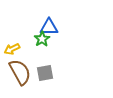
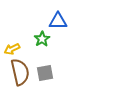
blue triangle: moved 9 px right, 6 px up
brown semicircle: rotated 16 degrees clockwise
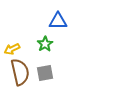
green star: moved 3 px right, 5 px down
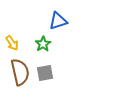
blue triangle: rotated 18 degrees counterclockwise
green star: moved 2 px left
yellow arrow: moved 6 px up; rotated 98 degrees counterclockwise
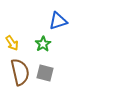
gray square: rotated 24 degrees clockwise
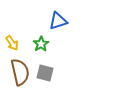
green star: moved 2 px left
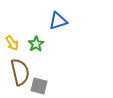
green star: moved 5 px left
gray square: moved 6 px left, 13 px down
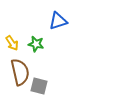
green star: rotated 28 degrees counterclockwise
